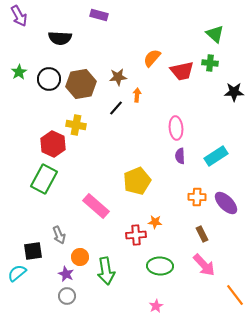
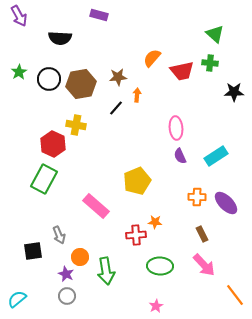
purple semicircle: rotated 21 degrees counterclockwise
cyan semicircle: moved 26 px down
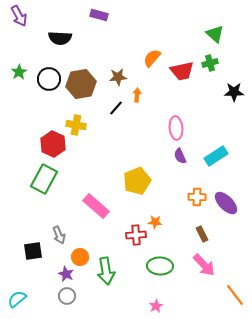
green cross: rotated 21 degrees counterclockwise
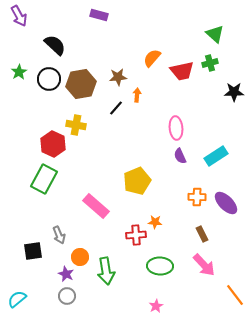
black semicircle: moved 5 px left, 7 px down; rotated 140 degrees counterclockwise
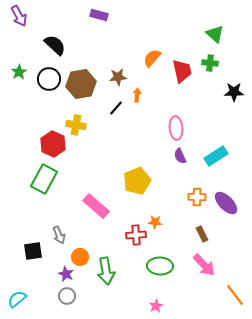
green cross: rotated 21 degrees clockwise
red trapezoid: rotated 90 degrees counterclockwise
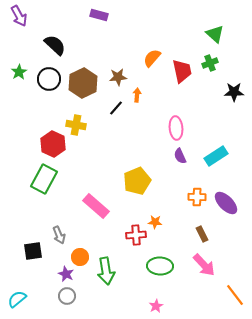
green cross: rotated 28 degrees counterclockwise
brown hexagon: moved 2 px right, 1 px up; rotated 16 degrees counterclockwise
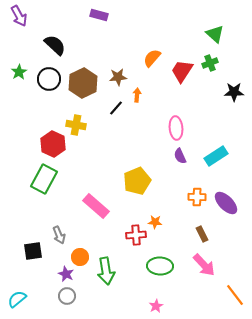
red trapezoid: rotated 135 degrees counterclockwise
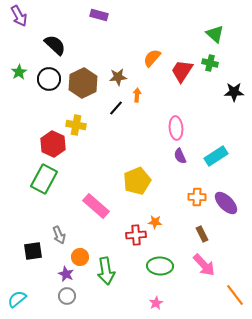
green cross: rotated 35 degrees clockwise
pink star: moved 3 px up
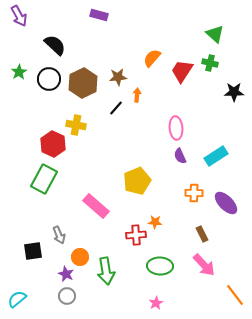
orange cross: moved 3 px left, 4 px up
